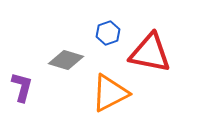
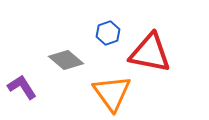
gray diamond: rotated 24 degrees clockwise
purple L-shape: rotated 48 degrees counterclockwise
orange triangle: moved 2 px right; rotated 39 degrees counterclockwise
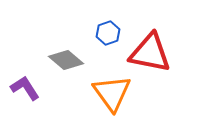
purple L-shape: moved 3 px right, 1 px down
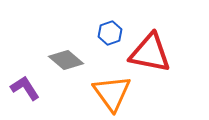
blue hexagon: moved 2 px right
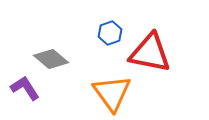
gray diamond: moved 15 px left, 1 px up
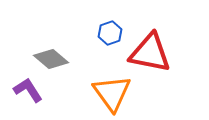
purple L-shape: moved 3 px right, 2 px down
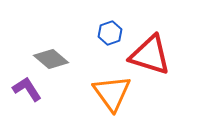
red triangle: moved 2 px down; rotated 6 degrees clockwise
purple L-shape: moved 1 px left, 1 px up
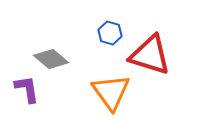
blue hexagon: rotated 25 degrees counterclockwise
purple L-shape: rotated 24 degrees clockwise
orange triangle: moved 1 px left, 1 px up
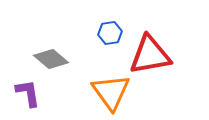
blue hexagon: rotated 25 degrees counterclockwise
red triangle: rotated 27 degrees counterclockwise
purple L-shape: moved 1 px right, 4 px down
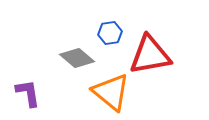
gray diamond: moved 26 px right, 1 px up
orange triangle: rotated 15 degrees counterclockwise
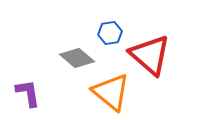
red triangle: rotated 51 degrees clockwise
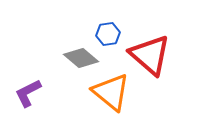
blue hexagon: moved 2 px left, 1 px down
gray diamond: moved 4 px right
purple L-shape: rotated 108 degrees counterclockwise
